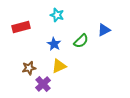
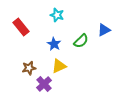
red rectangle: rotated 66 degrees clockwise
purple cross: moved 1 px right
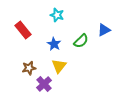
red rectangle: moved 2 px right, 3 px down
yellow triangle: rotated 28 degrees counterclockwise
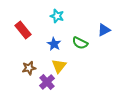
cyan star: moved 1 px down
green semicircle: moved 1 px left, 2 px down; rotated 70 degrees clockwise
purple cross: moved 3 px right, 2 px up
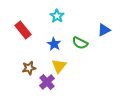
cyan star: rotated 16 degrees clockwise
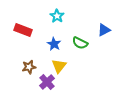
red rectangle: rotated 30 degrees counterclockwise
brown star: moved 1 px up
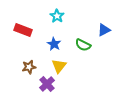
green semicircle: moved 3 px right, 2 px down
purple cross: moved 2 px down
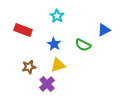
yellow triangle: moved 1 px left, 1 px up; rotated 35 degrees clockwise
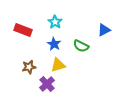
cyan star: moved 2 px left, 6 px down
green semicircle: moved 2 px left, 1 px down
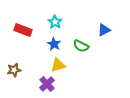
brown star: moved 15 px left, 3 px down
